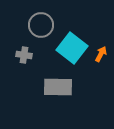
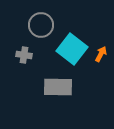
cyan square: moved 1 px down
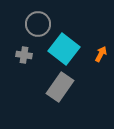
gray circle: moved 3 px left, 1 px up
cyan square: moved 8 px left
gray rectangle: moved 2 px right; rotated 56 degrees counterclockwise
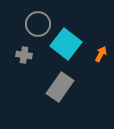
cyan square: moved 2 px right, 5 px up
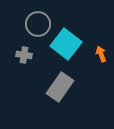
orange arrow: rotated 49 degrees counterclockwise
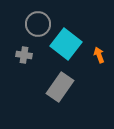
orange arrow: moved 2 px left, 1 px down
